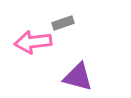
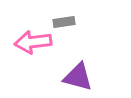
gray rectangle: moved 1 px right, 1 px up; rotated 10 degrees clockwise
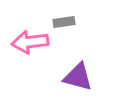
pink arrow: moved 3 px left
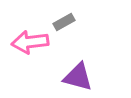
gray rectangle: rotated 20 degrees counterclockwise
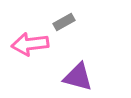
pink arrow: moved 2 px down
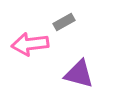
purple triangle: moved 1 px right, 3 px up
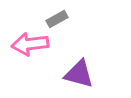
gray rectangle: moved 7 px left, 3 px up
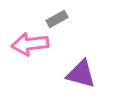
purple triangle: moved 2 px right
